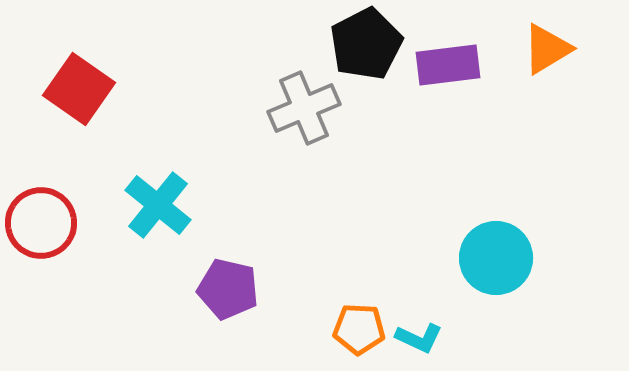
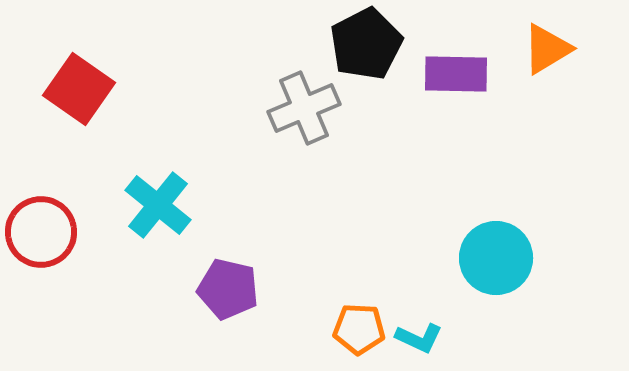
purple rectangle: moved 8 px right, 9 px down; rotated 8 degrees clockwise
red circle: moved 9 px down
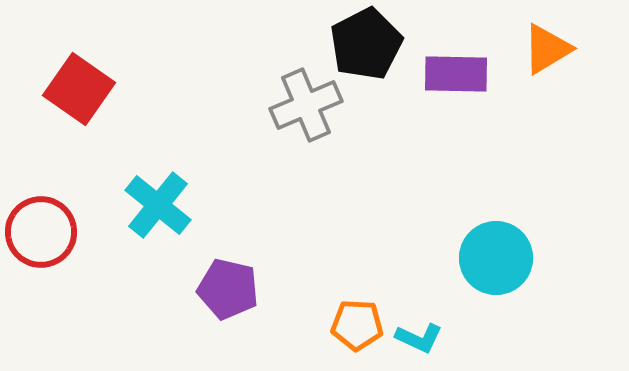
gray cross: moved 2 px right, 3 px up
orange pentagon: moved 2 px left, 4 px up
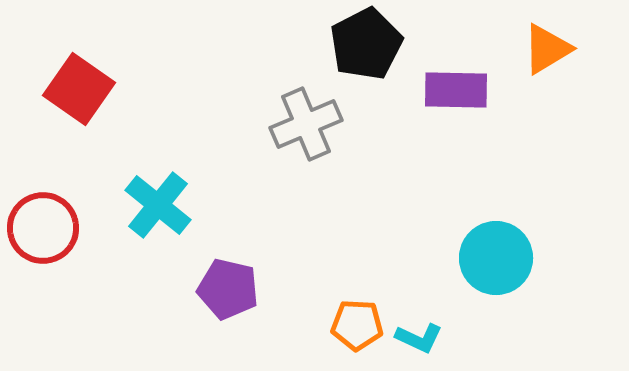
purple rectangle: moved 16 px down
gray cross: moved 19 px down
red circle: moved 2 px right, 4 px up
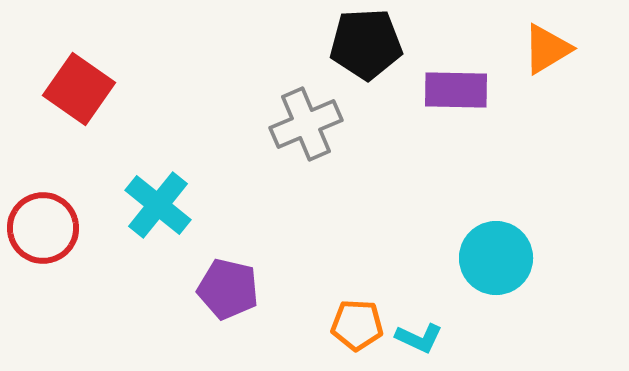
black pentagon: rotated 24 degrees clockwise
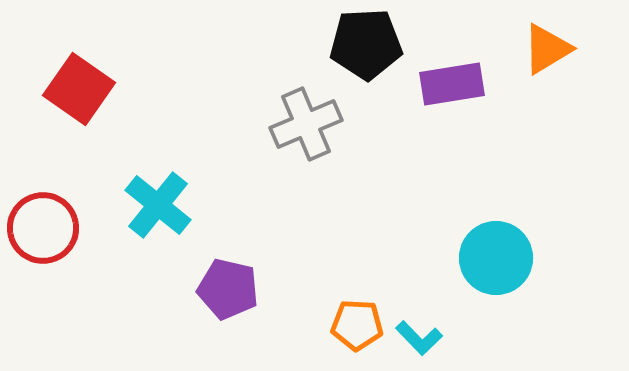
purple rectangle: moved 4 px left, 6 px up; rotated 10 degrees counterclockwise
cyan L-shape: rotated 21 degrees clockwise
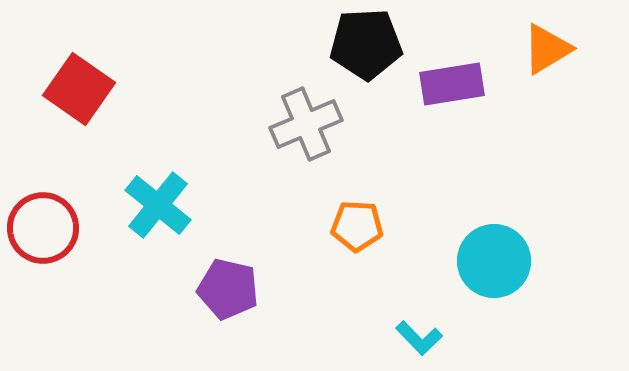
cyan circle: moved 2 px left, 3 px down
orange pentagon: moved 99 px up
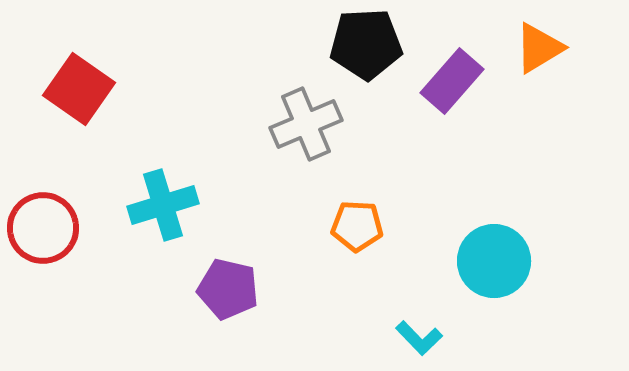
orange triangle: moved 8 px left, 1 px up
purple rectangle: moved 3 px up; rotated 40 degrees counterclockwise
cyan cross: moved 5 px right; rotated 34 degrees clockwise
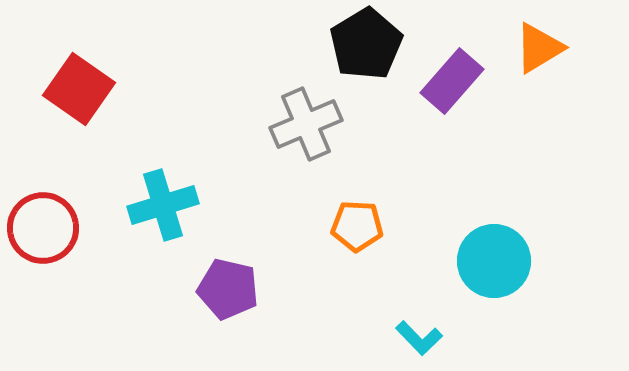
black pentagon: rotated 28 degrees counterclockwise
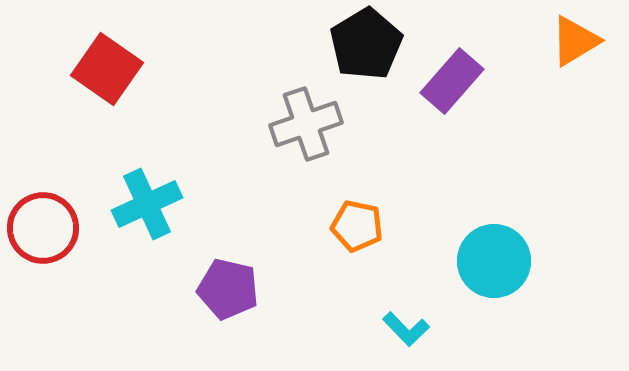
orange triangle: moved 36 px right, 7 px up
red square: moved 28 px right, 20 px up
gray cross: rotated 4 degrees clockwise
cyan cross: moved 16 px left, 1 px up; rotated 8 degrees counterclockwise
orange pentagon: rotated 9 degrees clockwise
cyan L-shape: moved 13 px left, 9 px up
